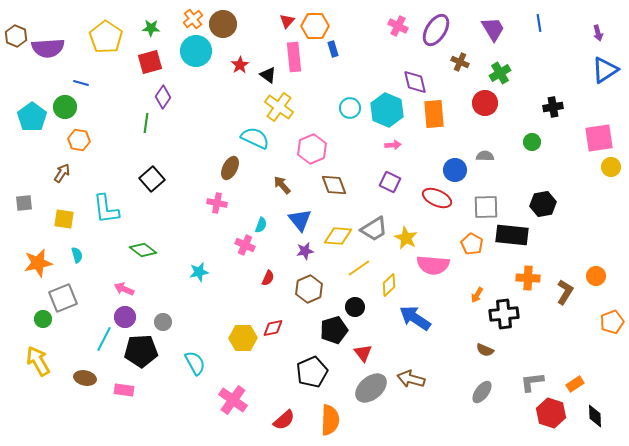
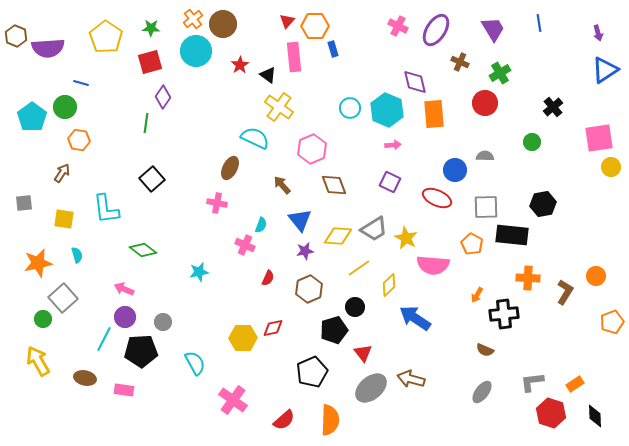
black cross at (553, 107): rotated 30 degrees counterclockwise
gray square at (63, 298): rotated 20 degrees counterclockwise
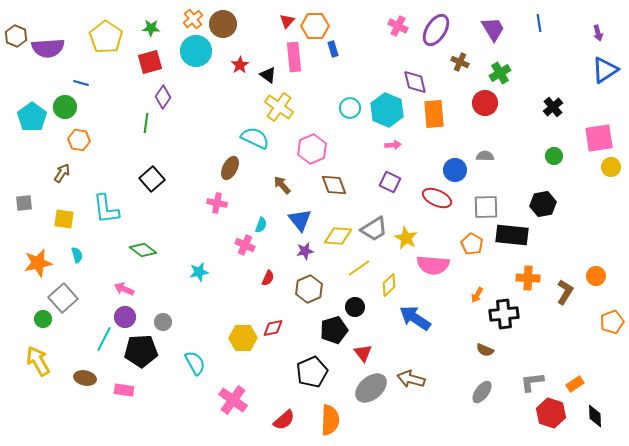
green circle at (532, 142): moved 22 px right, 14 px down
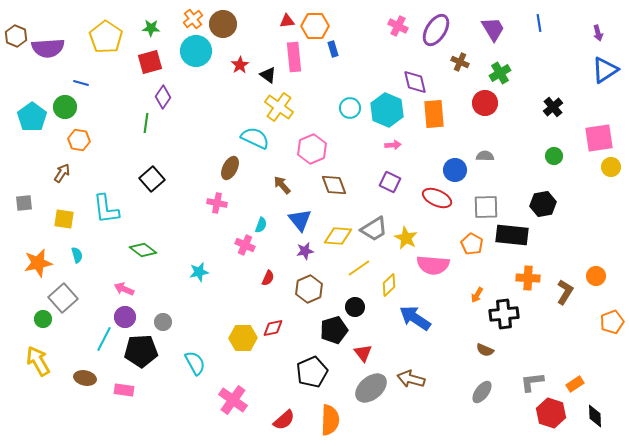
red triangle at (287, 21): rotated 42 degrees clockwise
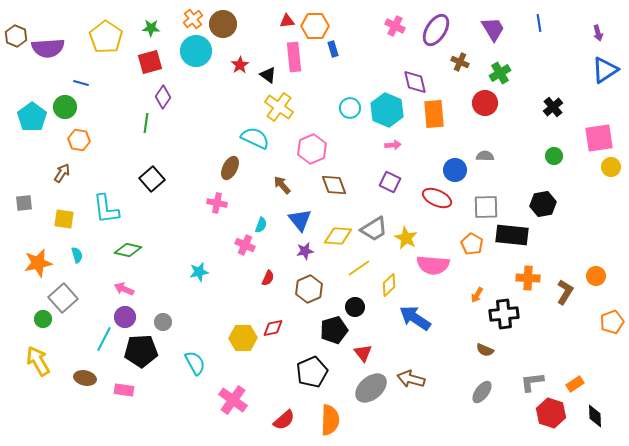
pink cross at (398, 26): moved 3 px left
green diamond at (143, 250): moved 15 px left; rotated 24 degrees counterclockwise
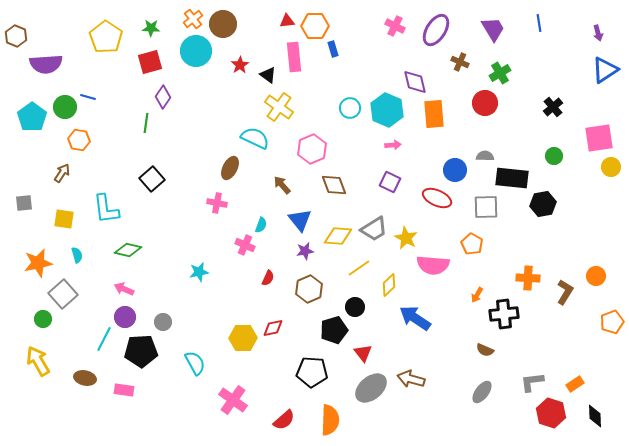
purple semicircle at (48, 48): moved 2 px left, 16 px down
blue line at (81, 83): moved 7 px right, 14 px down
black rectangle at (512, 235): moved 57 px up
gray square at (63, 298): moved 4 px up
black pentagon at (312, 372): rotated 28 degrees clockwise
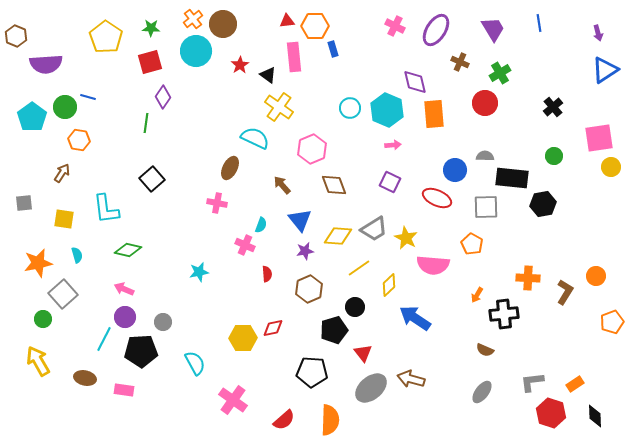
red semicircle at (268, 278): moved 1 px left, 4 px up; rotated 28 degrees counterclockwise
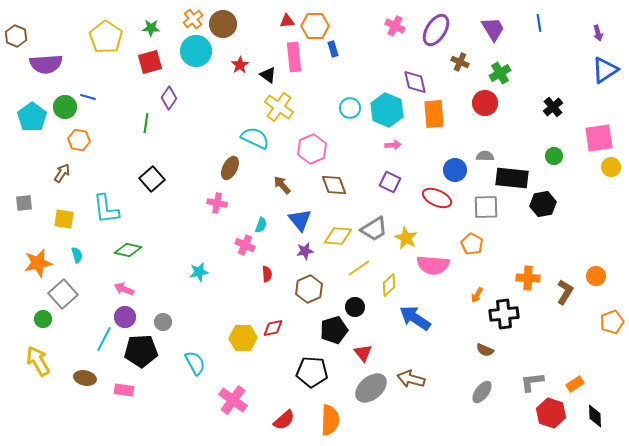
purple diamond at (163, 97): moved 6 px right, 1 px down
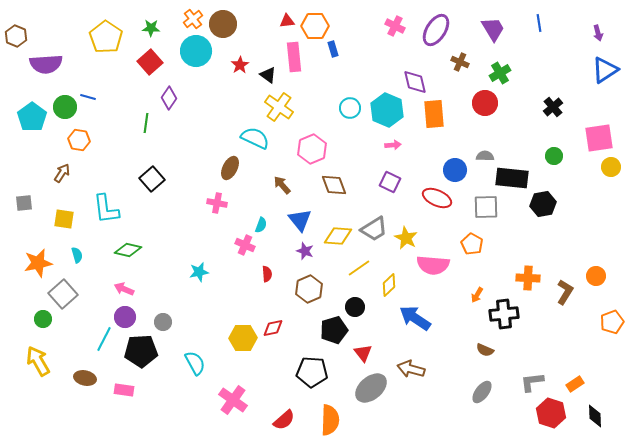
red square at (150, 62): rotated 25 degrees counterclockwise
purple star at (305, 251): rotated 30 degrees clockwise
brown arrow at (411, 379): moved 10 px up
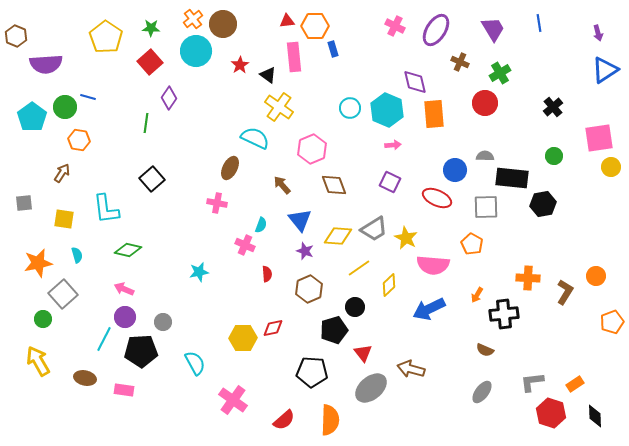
blue arrow at (415, 318): moved 14 px right, 9 px up; rotated 60 degrees counterclockwise
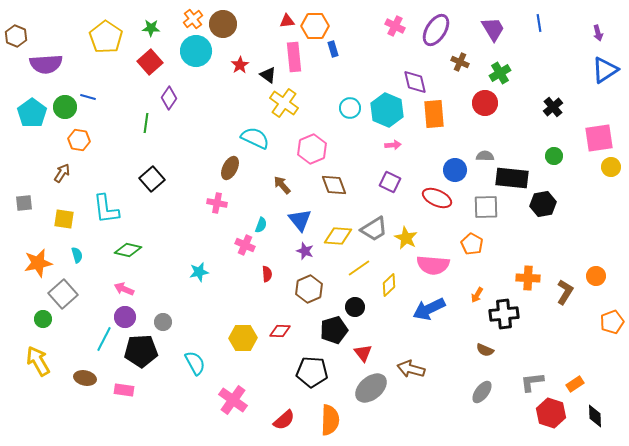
yellow cross at (279, 107): moved 5 px right, 4 px up
cyan pentagon at (32, 117): moved 4 px up
red diamond at (273, 328): moved 7 px right, 3 px down; rotated 15 degrees clockwise
